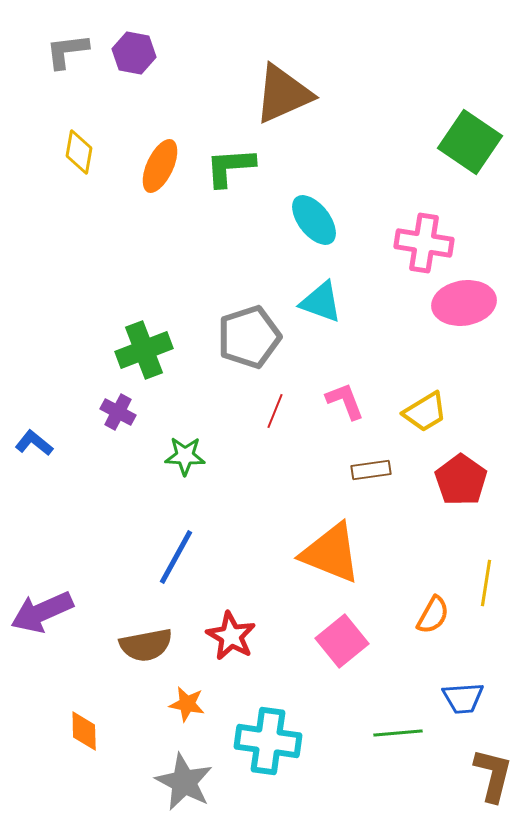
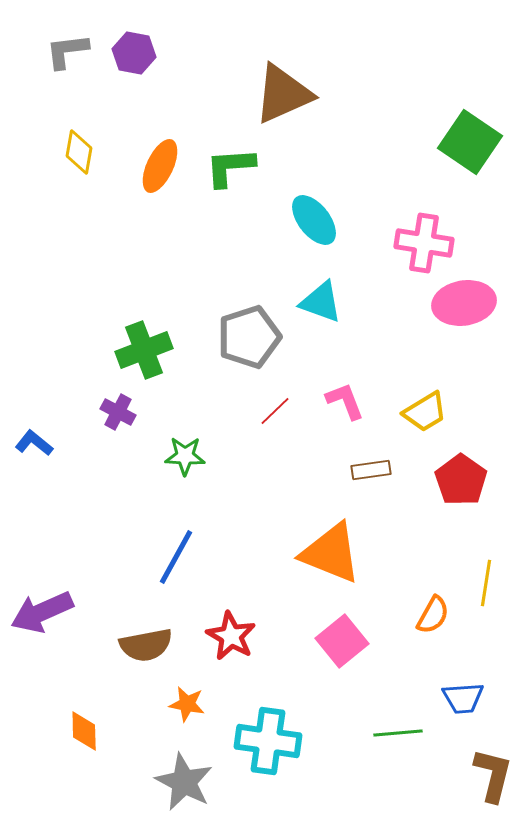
red line: rotated 24 degrees clockwise
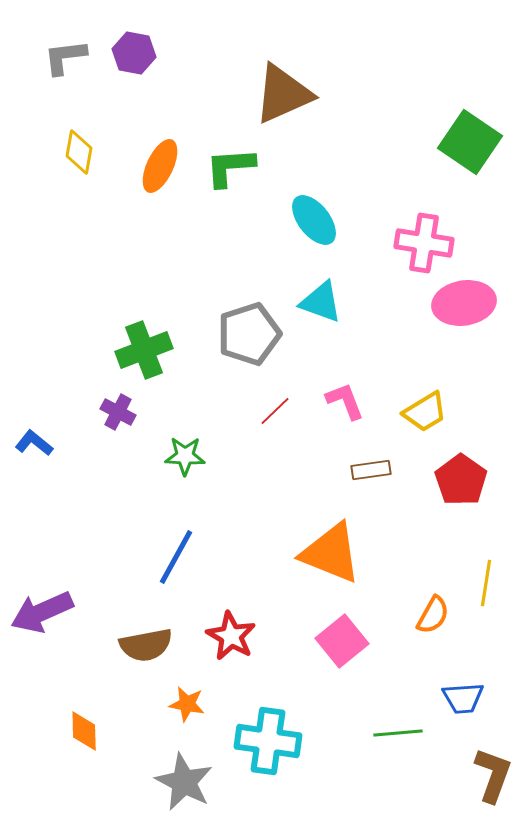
gray L-shape: moved 2 px left, 6 px down
gray pentagon: moved 3 px up
brown L-shape: rotated 6 degrees clockwise
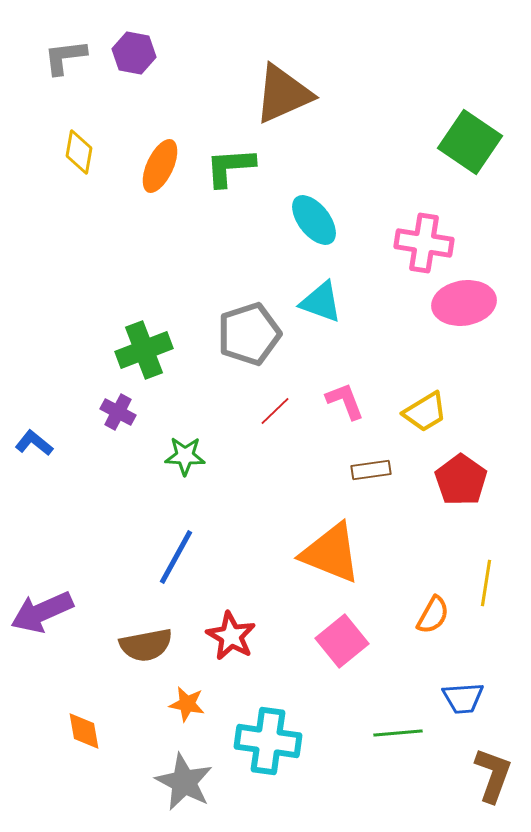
orange diamond: rotated 9 degrees counterclockwise
